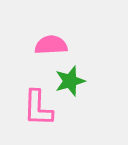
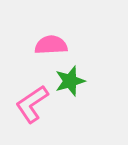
pink L-shape: moved 6 px left, 4 px up; rotated 54 degrees clockwise
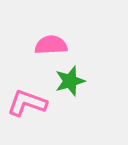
pink L-shape: moved 5 px left, 1 px up; rotated 54 degrees clockwise
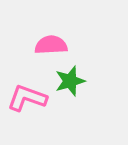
pink L-shape: moved 5 px up
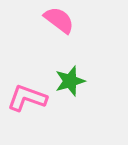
pink semicircle: moved 8 px right, 25 px up; rotated 40 degrees clockwise
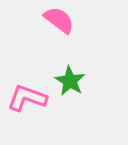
green star: rotated 24 degrees counterclockwise
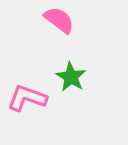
green star: moved 1 px right, 4 px up
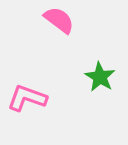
green star: moved 29 px right
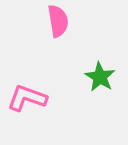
pink semicircle: moved 1 px left, 1 px down; rotated 44 degrees clockwise
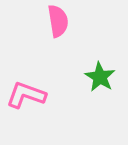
pink L-shape: moved 1 px left, 3 px up
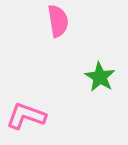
pink L-shape: moved 21 px down
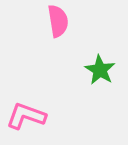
green star: moved 7 px up
